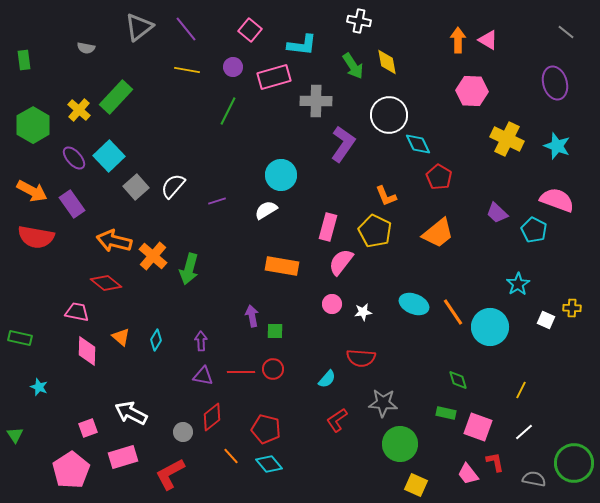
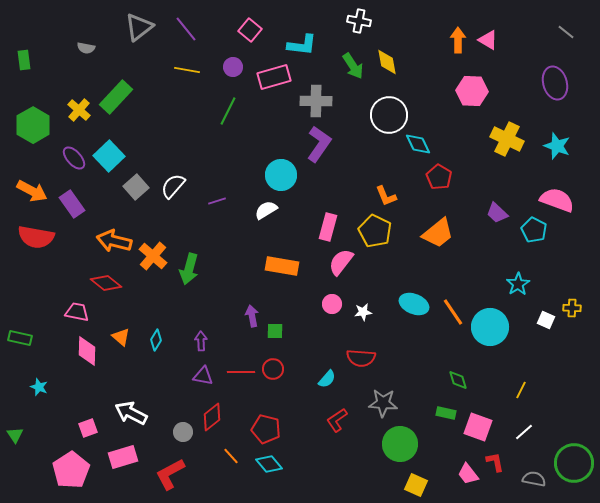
purple L-shape at (343, 144): moved 24 px left
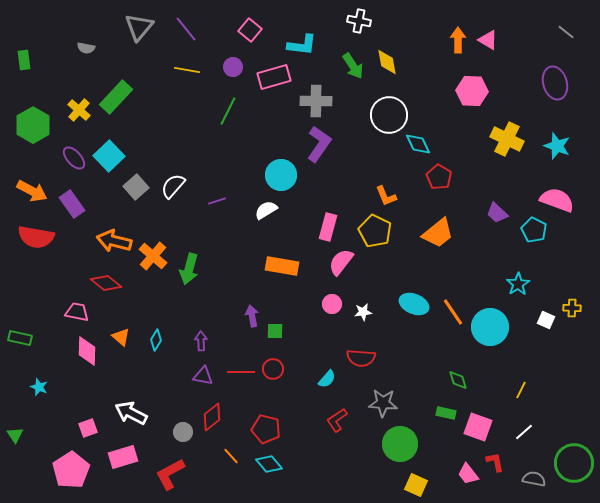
gray triangle at (139, 27): rotated 12 degrees counterclockwise
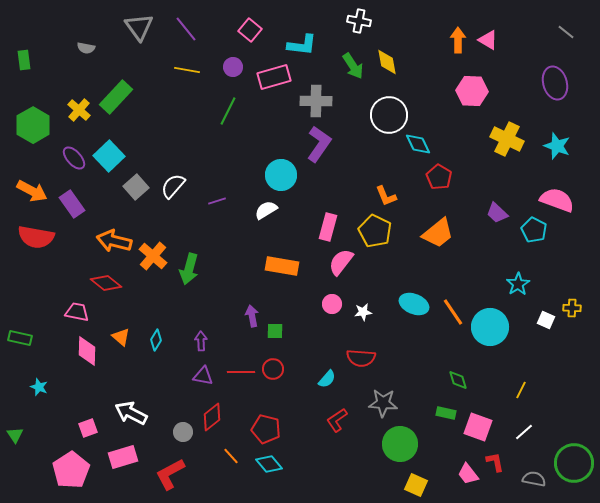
gray triangle at (139, 27): rotated 16 degrees counterclockwise
